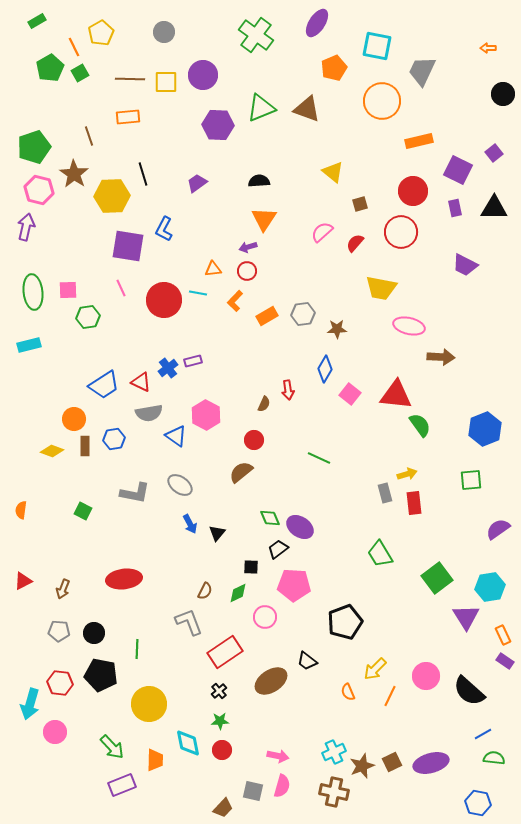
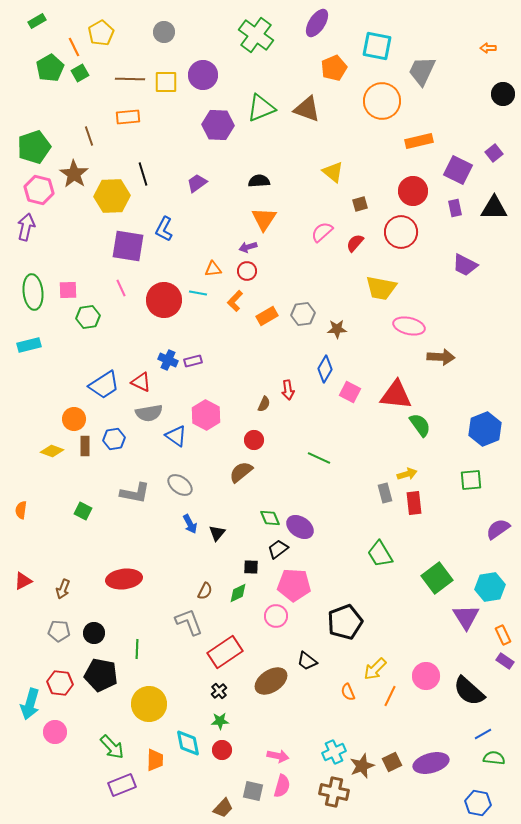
blue cross at (168, 368): moved 8 px up; rotated 30 degrees counterclockwise
pink square at (350, 394): moved 2 px up; rotated 10 degrees counterclockwise
pink circle at (265, 617): moved 11 px right, 1 px up
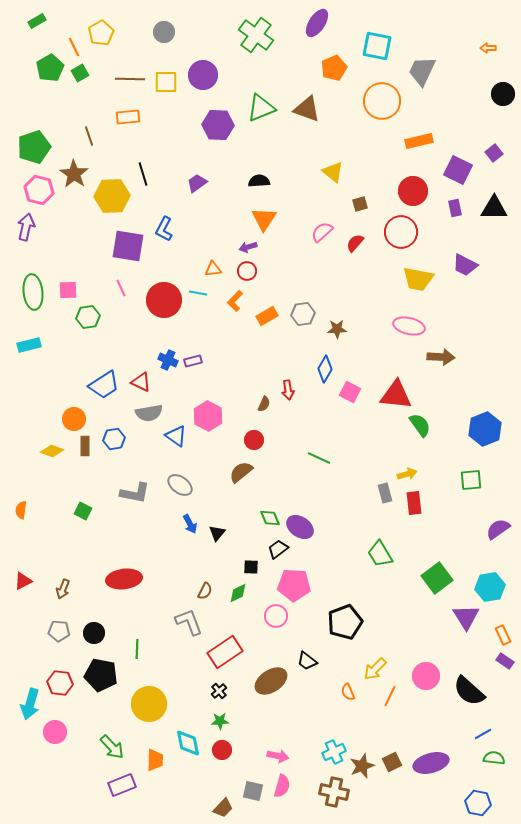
yellow trapezoid at (381, 288): moved 37 px right, 9 px up
pink hexagon at (206, 415): moved 2 px right, 1 px down
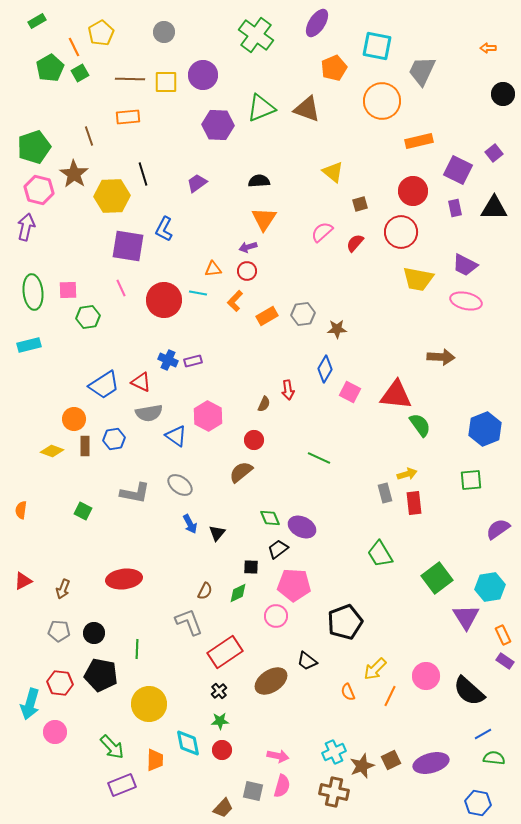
pink ellipse at (409, 326): moved 57 px right, 25 px up
purple ellipse at (300, 527): moved 2 px right; rotated 8 degrees counterclockwise
brown square at (392, 762): moved 1 px left, 2 px up
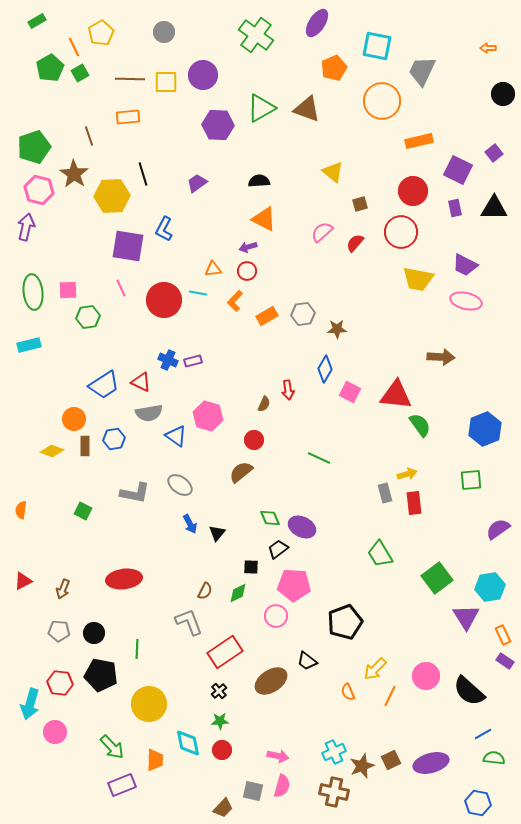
green triangle at (261, 108): rotated 8 degrees counterclockwise
orange triangle at (264, 219): rotated 36 degrees counterclockwise
pink hexagon at (208, 416): rotated 12 degrees counterclockwise
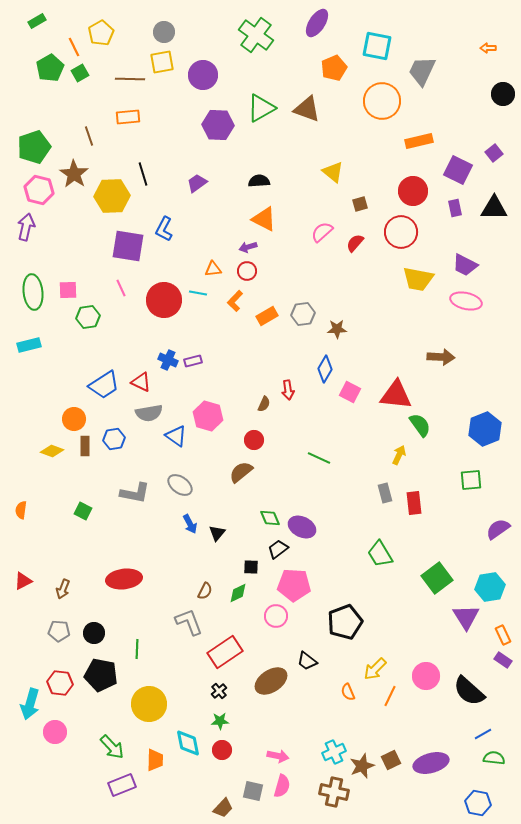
yellow square at (166, 82): moved 4 px left, 20 px up; rotated 10 degrees counterclockwise
yellow arrow at (407, 474): moved 8 px left, 19 px up; rotated 48 degrees counterclockwise
purple rectangle at (505, 661): moved 2 px left, 1 px up
